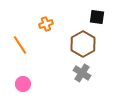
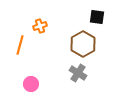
orange cross: moved 6 px left, 2 px down
orange line: rotated 48 degrees clockwise
gray cross: moved 4 px left
pink circle: moved 8 px right
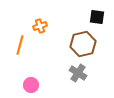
brown hexagon: rotated 15 degrees clockwise
pink circle: moved 1 px down
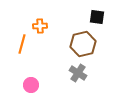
orange cross: rotated 16 degrees clockwise
orange line: moved 2 px right, 1 px up
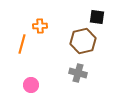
brown hexagon: moved 3 px up
gray cross: rotated 18 degrees counterclockwise
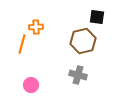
orange cross: moved 4 px left, 1 px down
gray cross: moved 2 px down
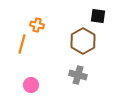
black square: moved 1 px right, 1 px up
orange cross: moved 1 px right, 2 px up; rotated 16 degrees clockwise
brown hexagon: rotated 15 degrees counterclockwise
